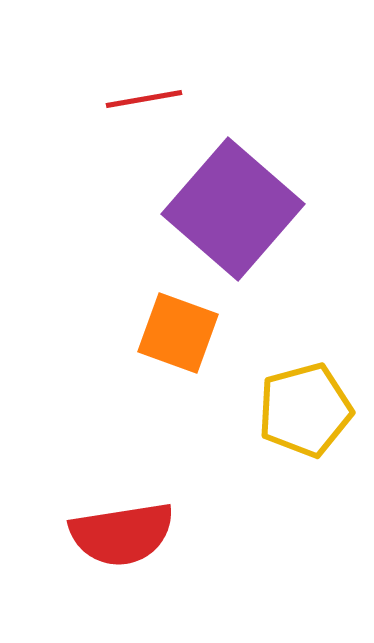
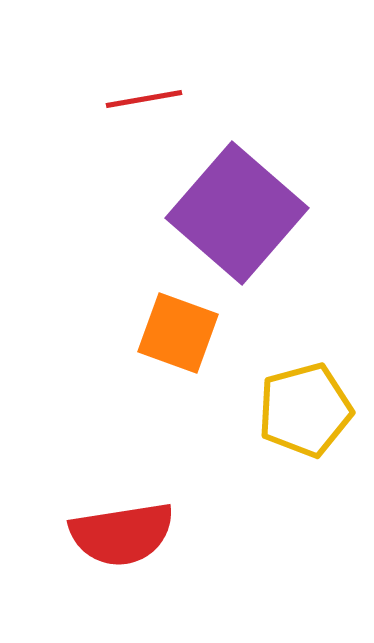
purple square: moved 4 px right, 4 px down
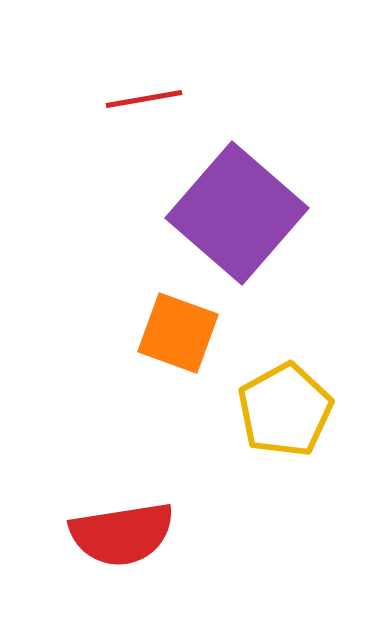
yellow pentagon: moved 20 px left; rotated 14 degrees counterclockwise
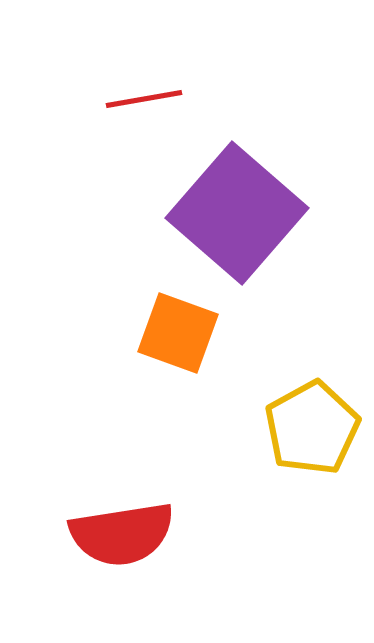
yellow pentagon: moved 27 px right, 18 px down
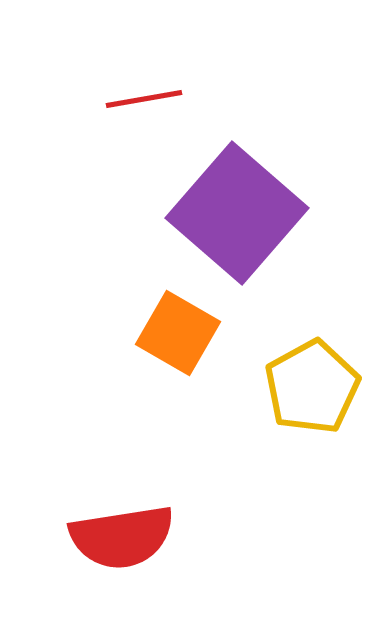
orange square: rotated 10 degrees clockwise
yellow pentagon: moved 41 px up
red semicircle: moved 3 px down
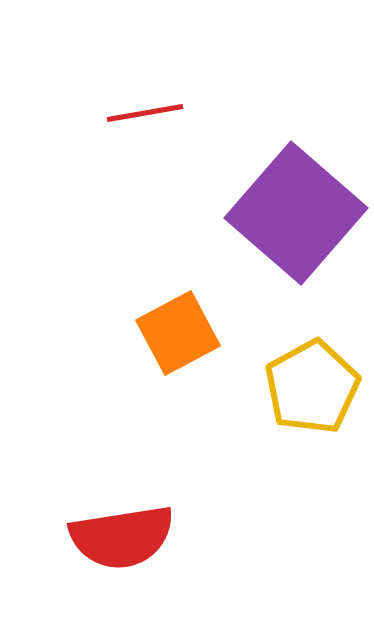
red line: moved 1 px right, 14 px down
purple square: moved 59 px right
orange square: rotated 32 degrees clockwise
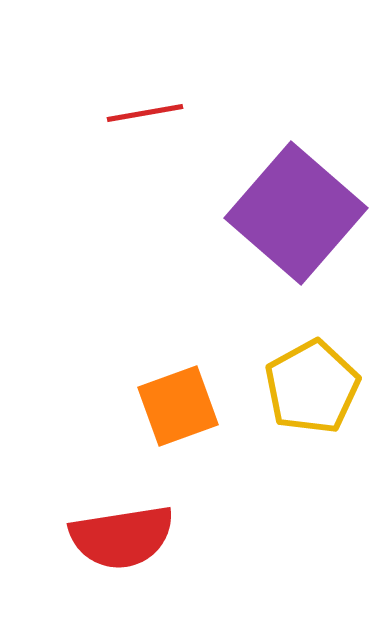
orange square: moved 73 px down; rotated 8 degrees clockwise
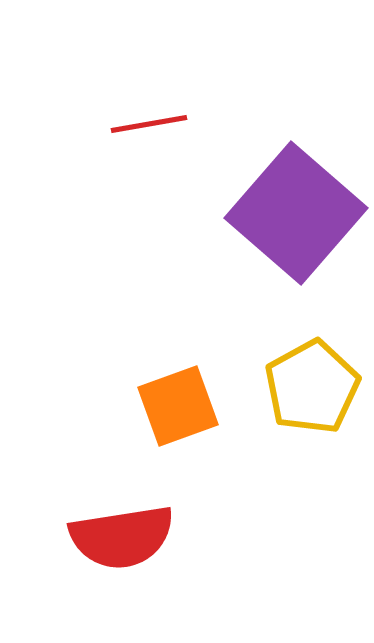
red line: moved 4 px right, 11 px down
